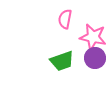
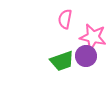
purple circle: moved 9 px left, 2 px up
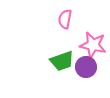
pink star: moved 8 px down
purple circle: moved 11 px down
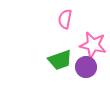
green trapezoid: moved 2 px left, 1 px up
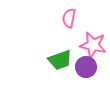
pink semicircle: moved 4 px right, 1 px up
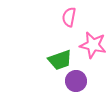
pink semicircle: moved 1 px up
purple circle: moved 10 px left, 14 px down
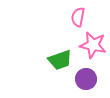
pink semicircle: moved 9 px right
purple circle: moved 10 px right, 2 px up
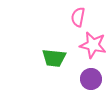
green trapezoid: moved 6 px left, 2 px up; rotated 25 degrees clockwise
purple circle: moved 5 px right
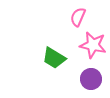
pink semicircle: rotated 12 degrees clockwise
green trapezoid: rotated 25 degrees clockwise
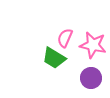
pink semicircle: moved 13 px left, 21 px down
purple circle: moved 1 px up
